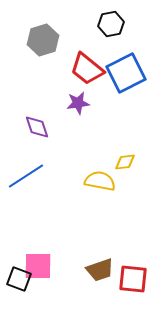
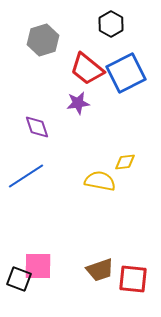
black hexagon: rotated 20 degrees counterclockwise
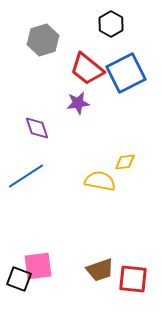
purple diamond: moved 1 px down
pink square: rotated 8 degrees counterclockwise
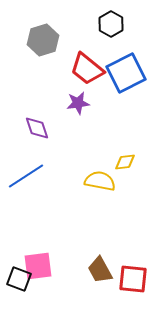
brown trapezoid: rotated 80 degrees clockwise
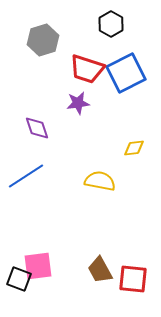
red trapezoid: rotated 21 degrees counterclockwise
yellow diamond: moved 9 px right, 14 px up
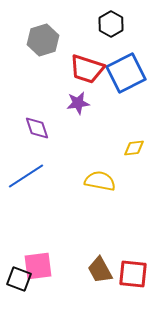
red square: moved 5 px up
